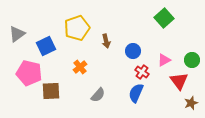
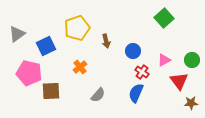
brown star: rotated 16 degrees clockwise
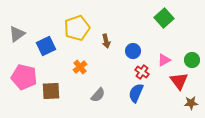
pink pentagon: moved 5 px left, 4 px down
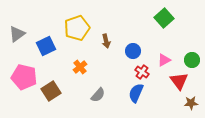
brown square: rotated 30 degrees counterclockwise
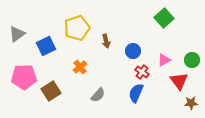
pink pentagon: rotated 15 degrees counterclockwise
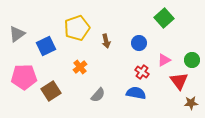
blue circle: moved 6 px right, 8 px up
blue semicircle: rotated 78 degrees clockwise
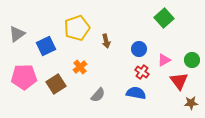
blue circle: moved 6 px down
brown square: moved 5 px right, 7 px up
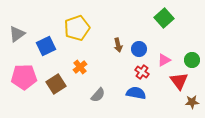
brown arrow: moved 12 px right, 4 px down
brown star: moved 1 px right, 1 px up
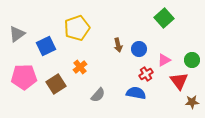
red cross: moved 4 px right, 2 px down; rotated 24 degrees clockwise
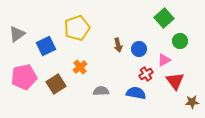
green circle: moved 12 px left, 19 px up
pink pentagon: rotated 10 degrees counterclockwise
red triangle: moved 4 px left
gray semicircle: moved 3 px right, 4 px up; rotated 133 degrees counterclockwise
